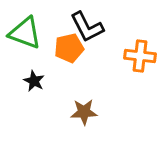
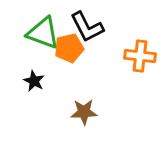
green triangle: moved 18 px right
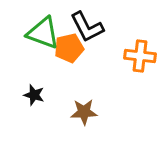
black star: moved 14 px down; rotated 10 degrees counterclockwise
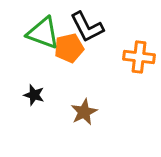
orange cross: moved 1 px left, 1 px down
brown star: rotated 24 degrees counterclockwise
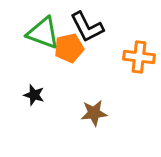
brown star: moved 10 px right, 1 px down; rotated 20 degrees clockwise
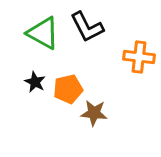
green triangle: rotated 9 degrees clockwise
orange pentagon: moved 1 px left, 41 px down
black star: moved 1 px right, 13 px up; rotated 10 degrees clockwise
brown star: rotated 12 degrees clockwise
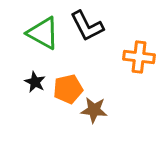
black L-shape: moved 1 px up
brown star: moved 3 px up
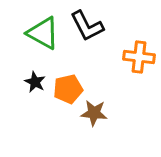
brown star: moved 3 px down
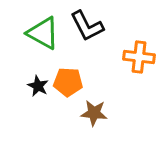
black star: moved 3 px right, 4 px down
orange pentagon: moved 7 px up; rotated 16 degrees clockwise
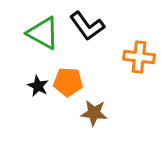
black L-shape: rotated 9 degrees counterclockwise
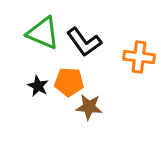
black L-shape: moved 3 px left, 16 px down
green triangle: rotated 6 degrees counterclockwise
orange pentagon: moved 1 px right
brown star: moved 5 px left, 6 px up
